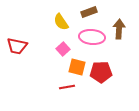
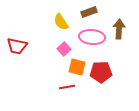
pink square: moved 1 px right
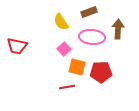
brown arrow: moved 1 px left
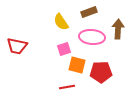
pink square: rotated 24 degrees clockwise
orange square: moved 2 px up
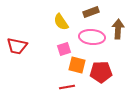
brown rectangle: moved 2 px right
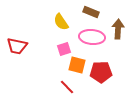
brown rectangle: rotated 42 degrees clockwise
red line: rotated 56 degrees clockwise
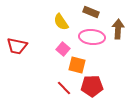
pink square: moved 1 px left; rotated 32 degrees counterclockwise
red pentagon: moved 9 px left, 14 px down
red line: moved 3 px left, 1 px down
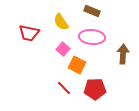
brown rectangle: moved 1 px right, 1 px up
brown arrow: moved 5 px right, 25 px down
red trapezoid: moved 12 px right, 13 px up
orange square: rotated 12 degrees clockwise
red pentagon: moved 3 px right, 3 px down
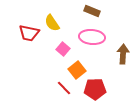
yellow semicircle: moved 9 px left, 1 px down
orange square: moved 5 px down; rotated 24 degrees clockwise
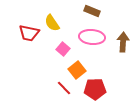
brown arrow: moved 12 px up
